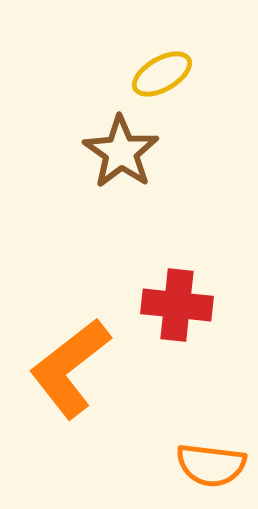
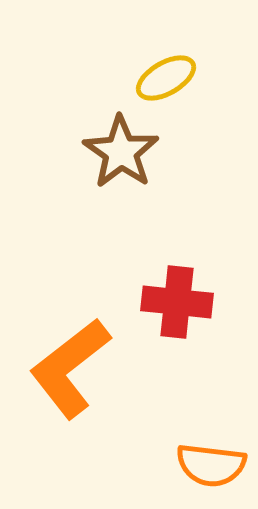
yellow ellipse: moved 4 px right, 4 px down
red cross: moved 3 px up
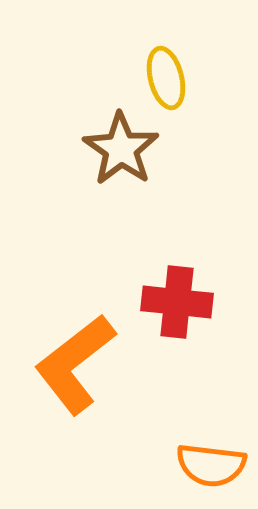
yellow ellipse: rotated 74 degrees counterclockwise
brown star: moved 3 px up
orange L-shape: moved 5 px right, 4 px up
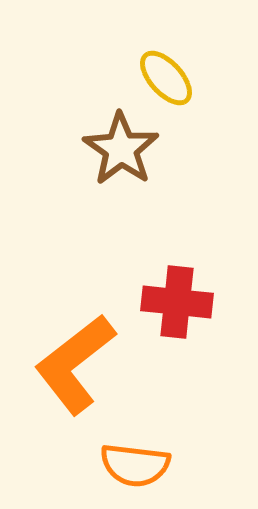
yellow ellipse: rotated 28 degrees counterclockwise
orange semicircle: moved 76 px left
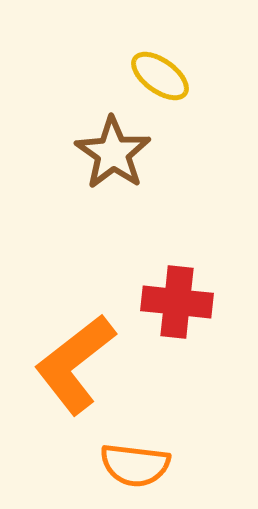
yellow ellipse: moved 6 px left, 2 px up; rotated 12 degrees counterclockwise
brown star: moved 8 px left, 4 px down
